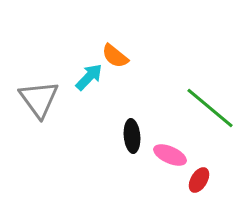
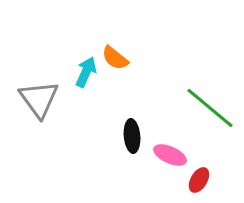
orange semicircle: moved 2 px down
cyan arrow: moved 3 px left, 5 px up; rotated 20 degrees counterclockwise
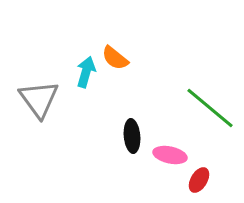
cyan arrow: rotated 8 degrees counterclockwise
pink ellipse: rotated 12 degrees counterclockwise
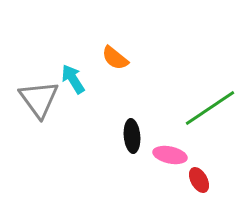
cyan arrow: moved 13 px left, 7 px down; rotated 48 degrees counterclockwise
green line: rotated 74 degrees counterclockwise
red ellipse: rotated 60 degrees counterclockwise
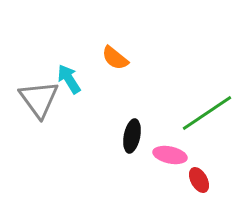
cyan arrow: moved 4 px left
green line: moved 3 px left, 5 px down
black ellipse: rotated 16 degrees clockwise
